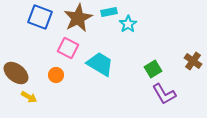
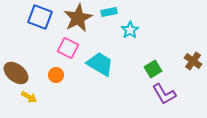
cyan star: moved 2 px right, 6 px down
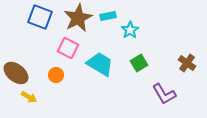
cyan rectangle: moved 1 px left, 4 px down
brown cross: moved 6 px left, 2 px down
green square: moved 14 px left, 6 px up
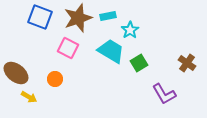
brown star: rotated 8 degrees clockwise
cyan trapezoid: moved 11 px right, 13 px up
orange circle: moved 1 px left, 4 px down
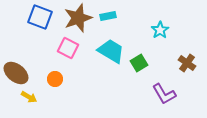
cyan star: moved 30 px right
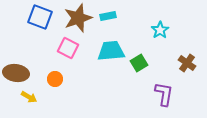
cyan trapezoid: rotated 36 degrees counterclockwise
brown ellipse: rotated 30 degrees counterclockwise
purple L-shape: rotated 140 degrees counterclockwise
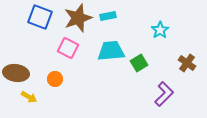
purple L-shape: rotated 35 degrees clockwise
